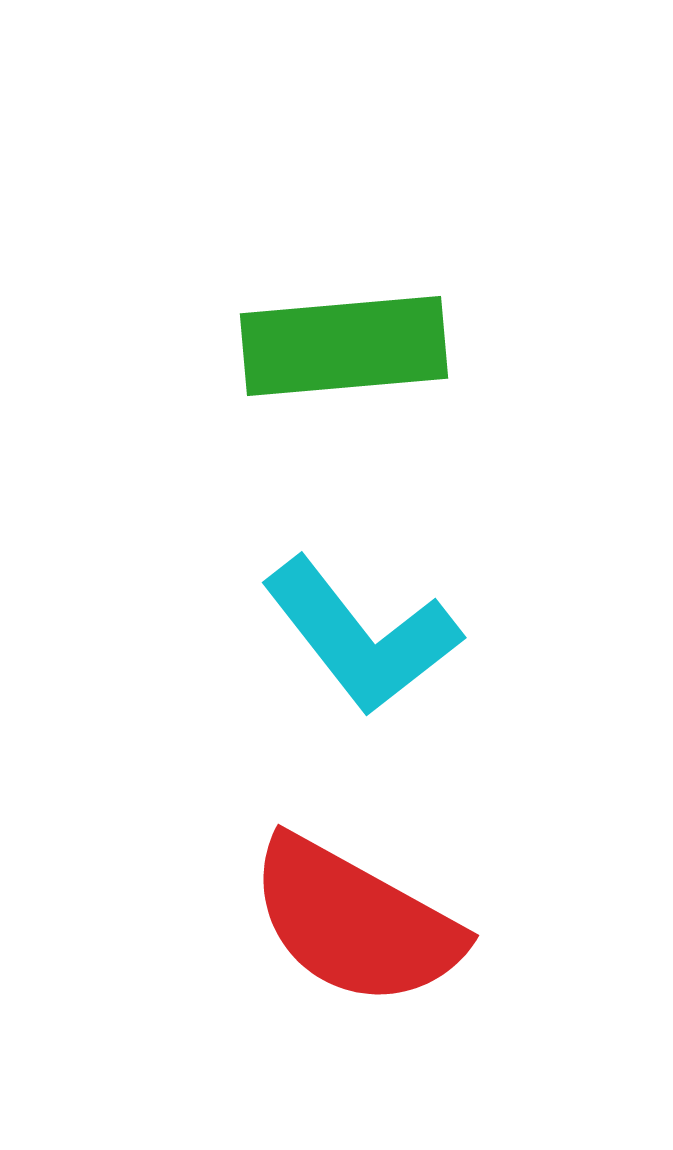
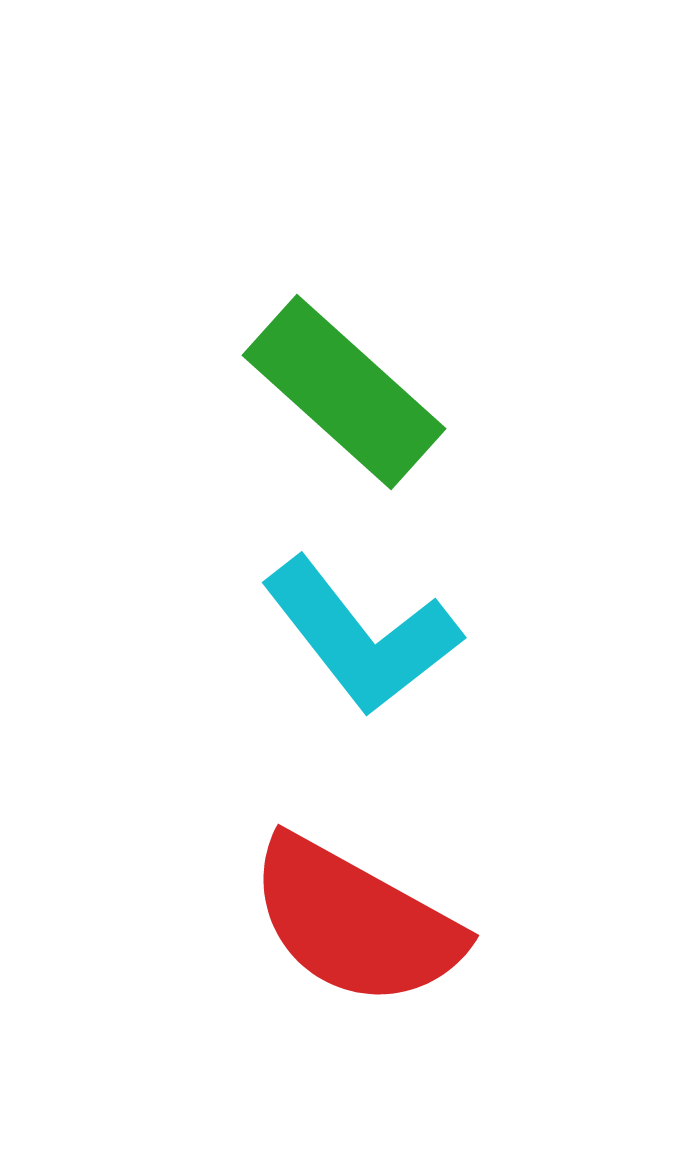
green rectangle: moved 46 px down; rotated 47 degrees clockwise
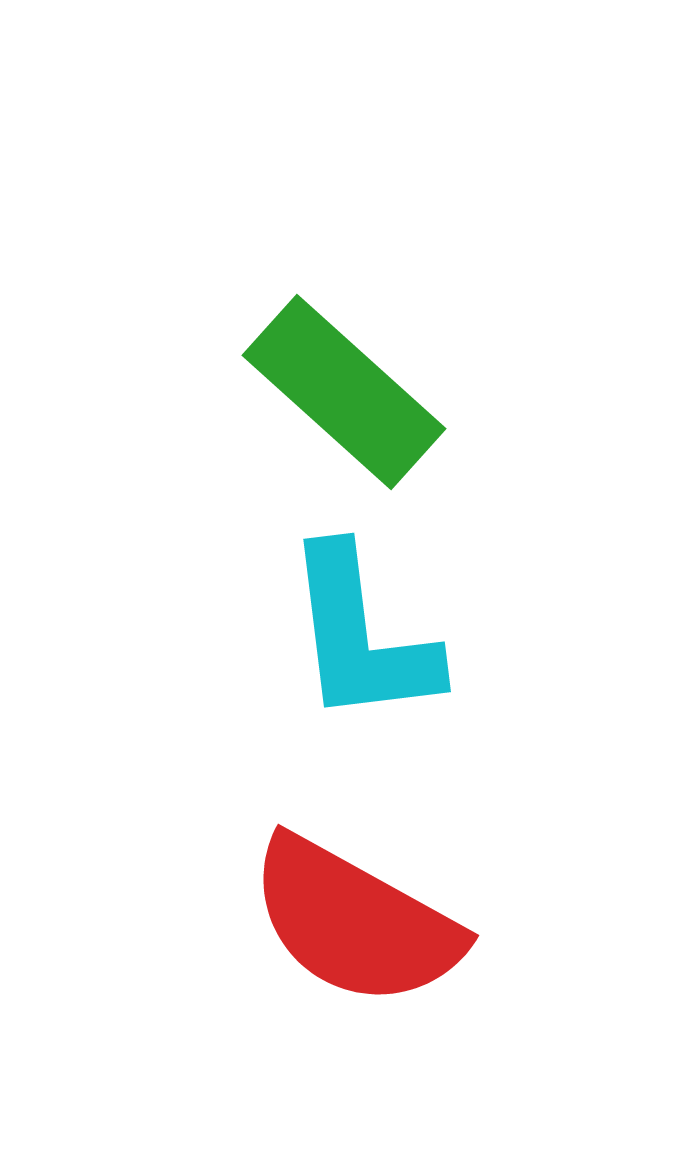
cyan L-shape: rotated 31 degrees clockwise
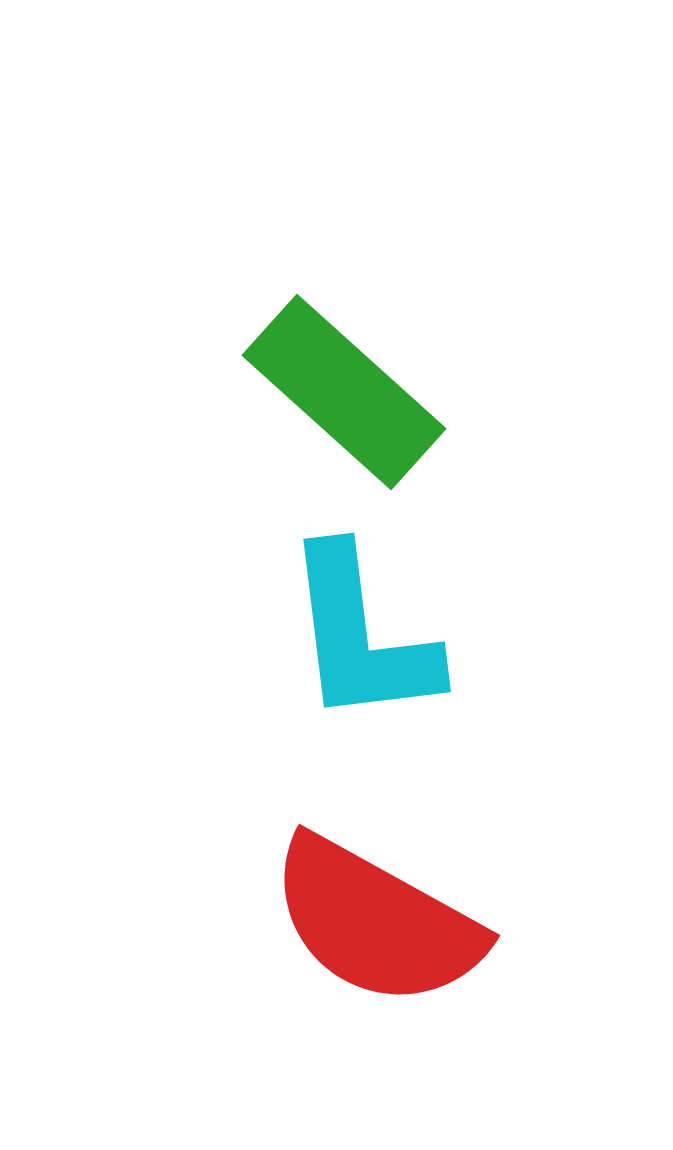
red semicircle: moved 21 px right
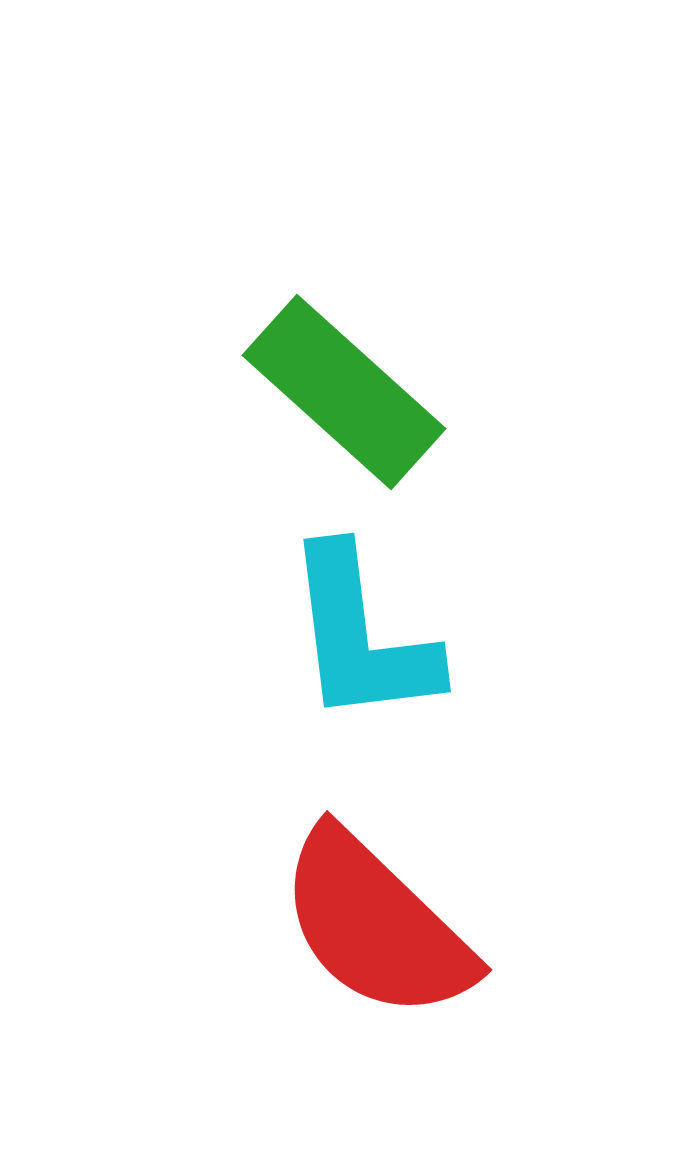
red semicircle: moved 3 px down; rotated 15 degrees clockwise
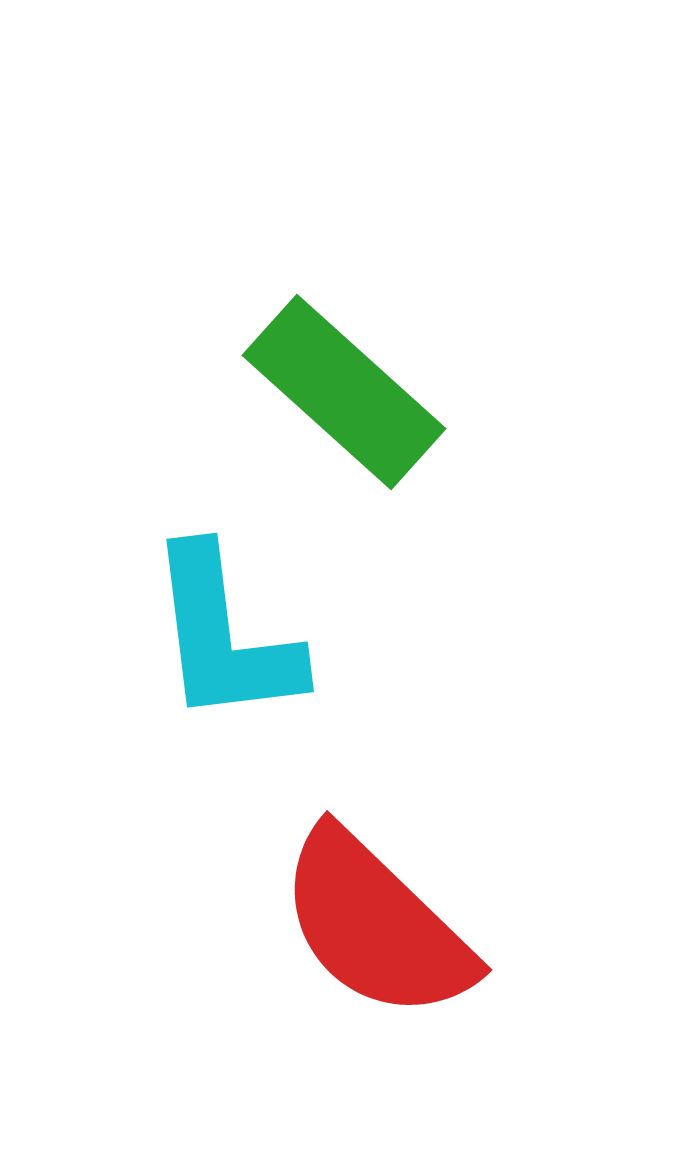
cyan L-shape: moved 137 px left
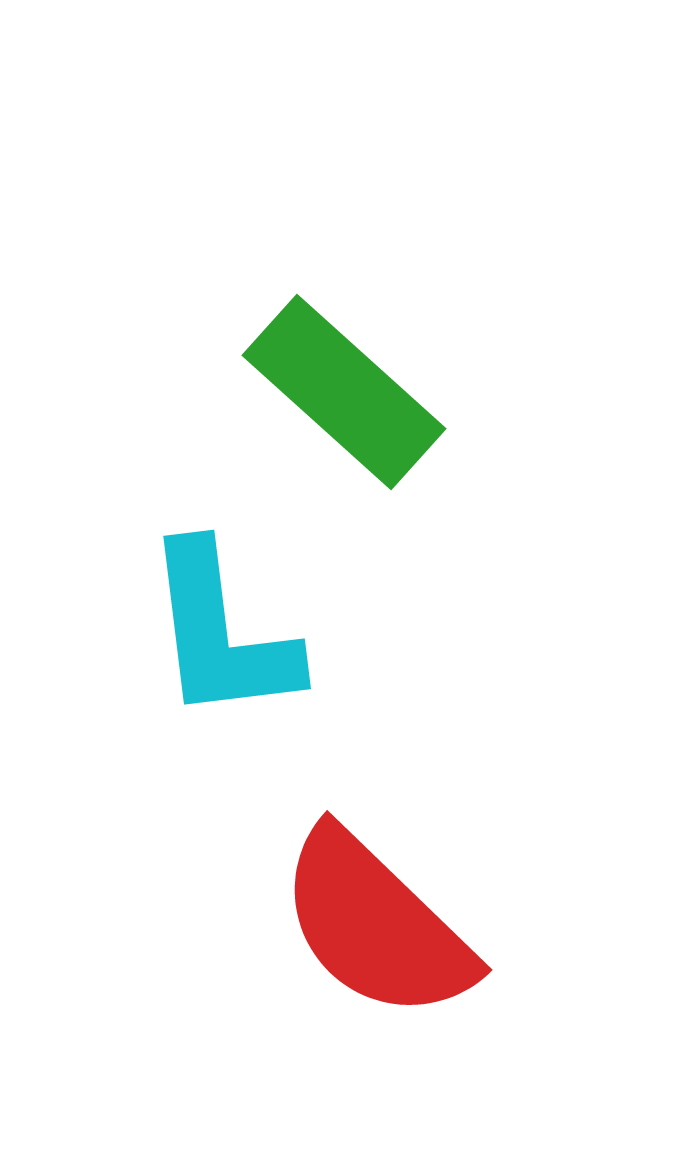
cyan L-shape: moved 3 px left, 3 px up
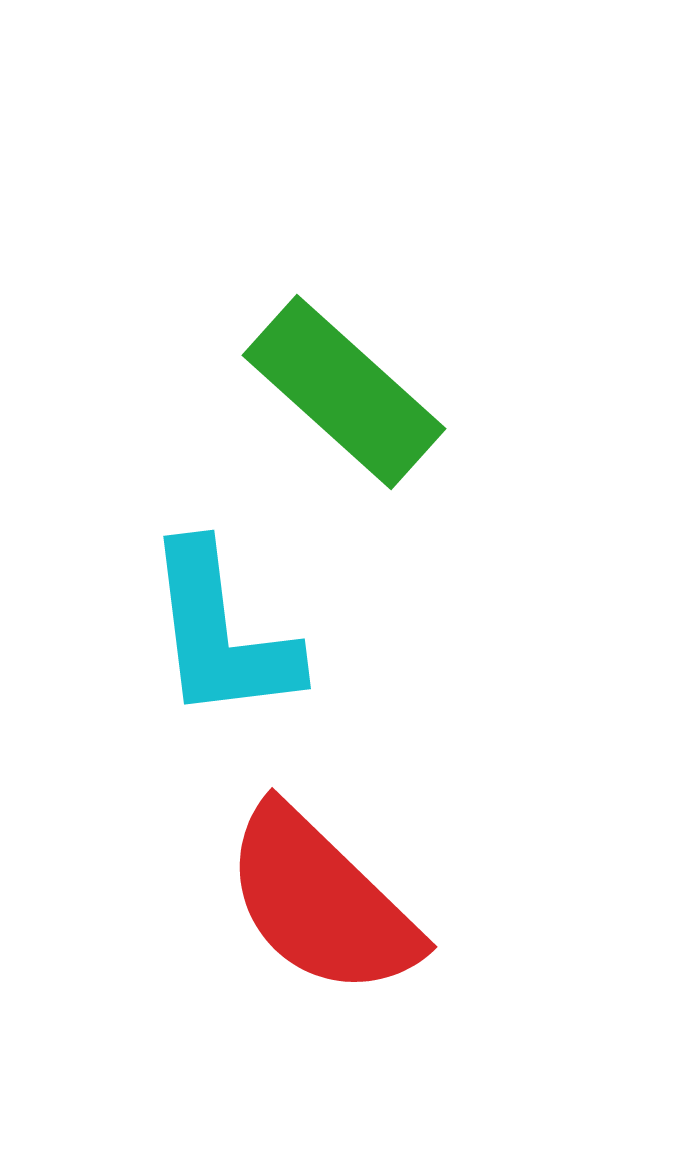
red semicircle: moved 55 px left, 23 px up
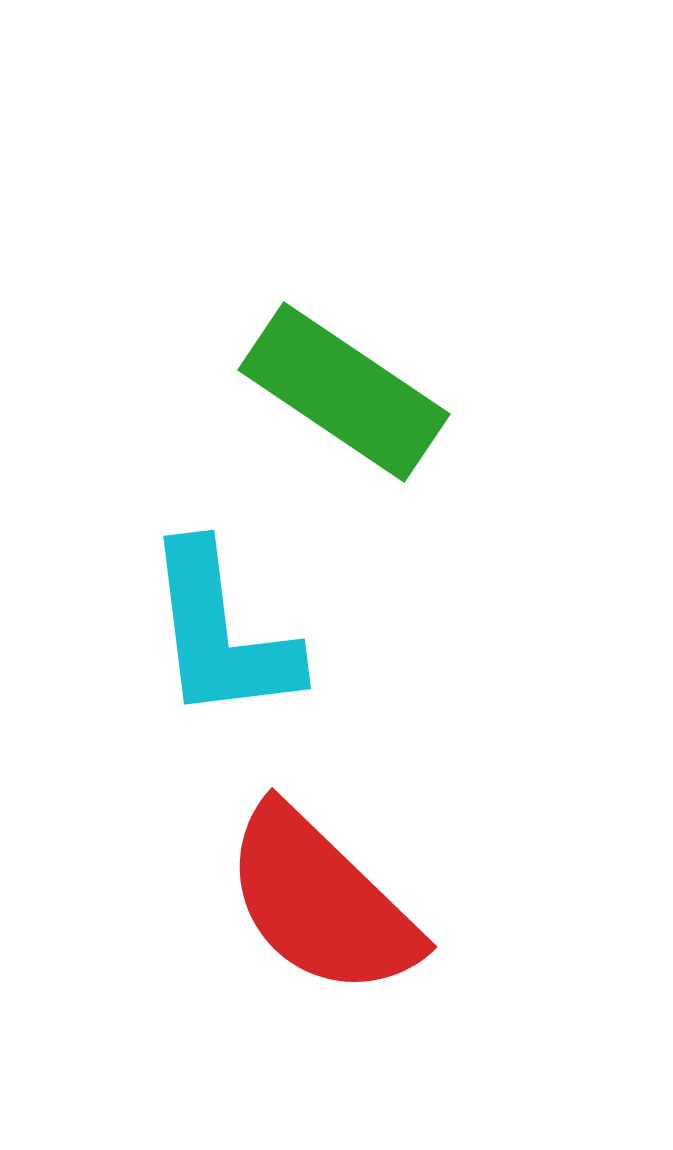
green rectangle: rotated 8 degrees counterclockwise
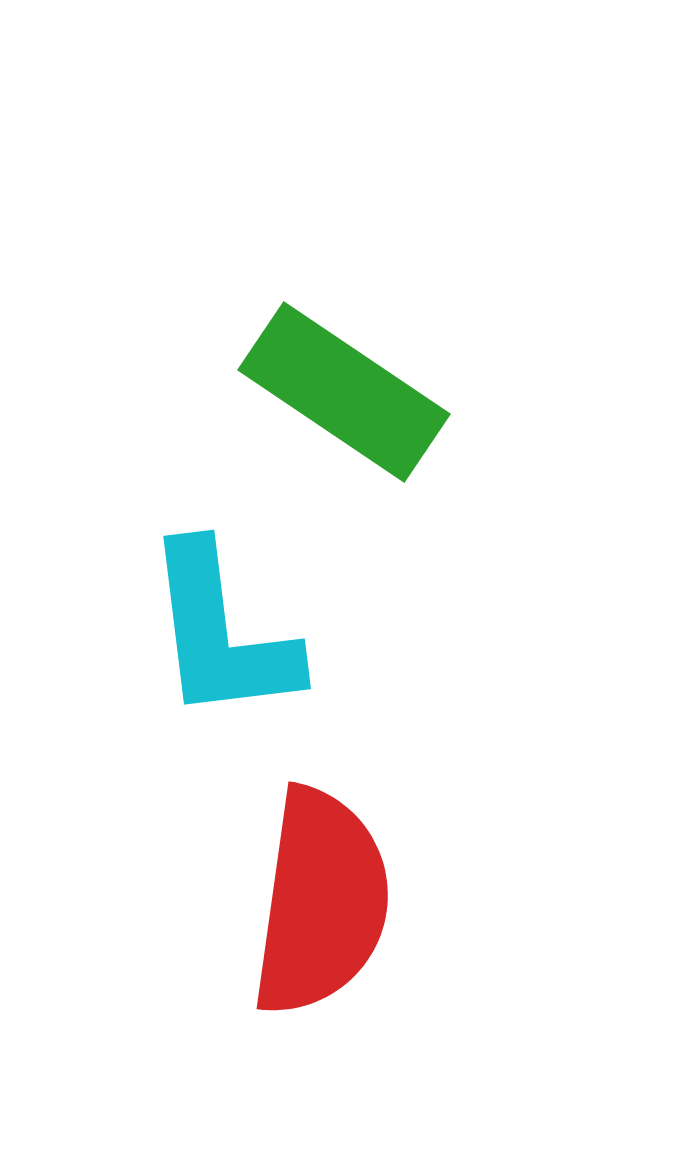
red semicircle: rotated 126 degrees counterclockwise
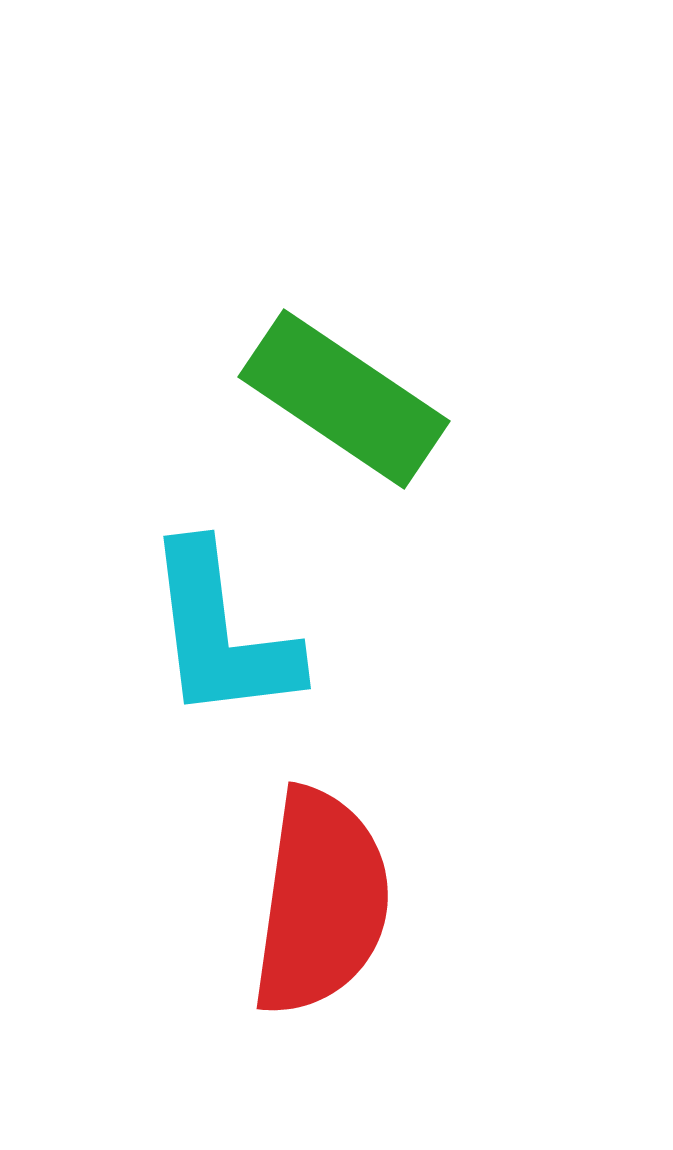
green rectangle: moved 7 px down
